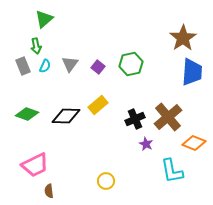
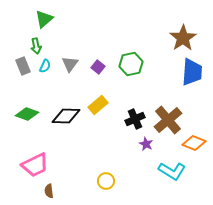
brown cross: moved 3 px down
cyan L-shape: rotated 48 degrees counterclockwise
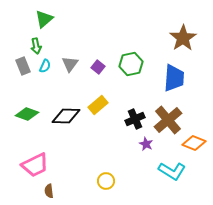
blue trapezoid: moved 18 px left, 6 px down
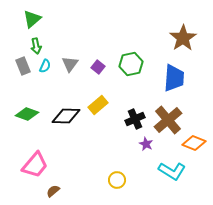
green triangle: moved 12 px left
pink trapezoid: rotated 24 degrees counterclockwise
yellow circle: moved 11 px right, 1 px up
brown semicircle: moved 4 px right; rotated 56 degrees clockwise
